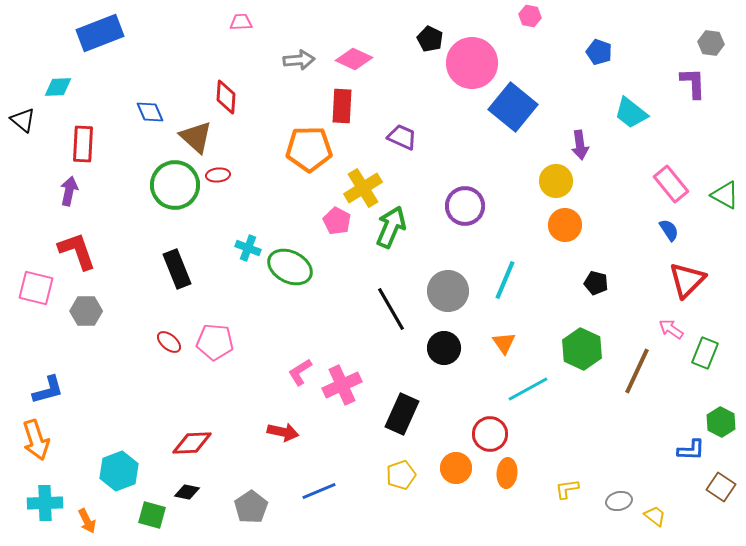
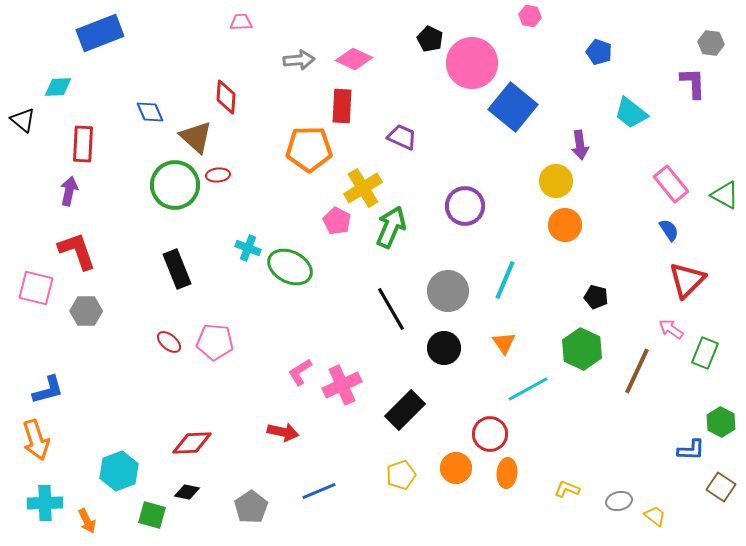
black pentagon at (596, 283): moved 14 px down
black rectangle at (402, 414): moved 3 px right, 4 px up; rotated 21 degrees clockwise
yellow L-shape at (567, 489): rotated 30 degrees clockwise
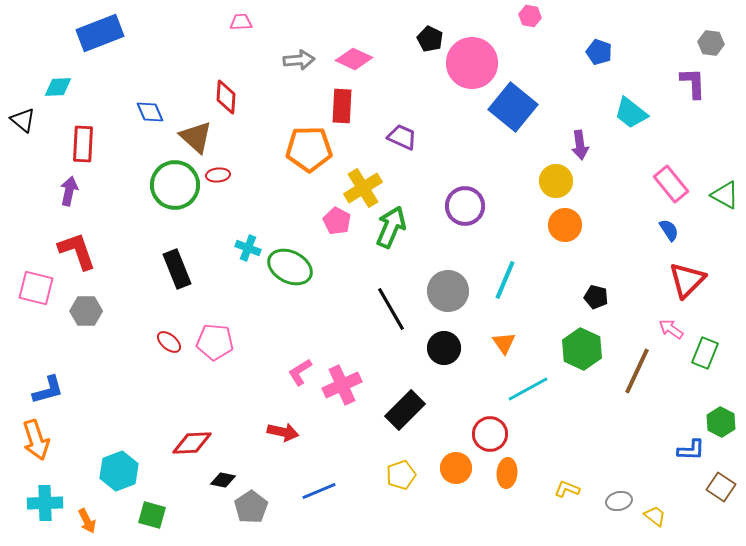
black diamond at (187, 492): moved 36 px right, 12 px up
